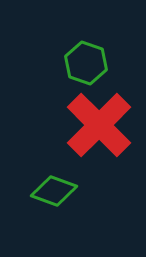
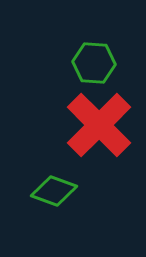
green hexagon: moved 8 px right; rotated 15 degrees counterclockwise
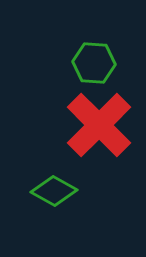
green diamond: rotated 9 degrees clockwise
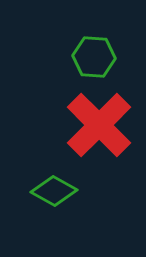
green hexagon: moved 6 px up
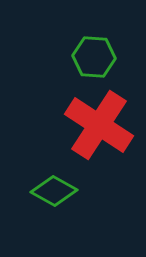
red cross: rotated 12 degrees counterclockwise
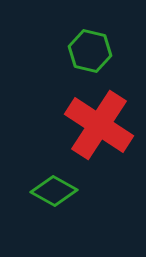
green hexagon: moved 4 px left, 6 px up; rotated 9 degrees clockwise
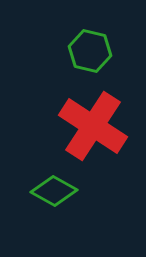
red cross: moved 6 px left, 1 px down
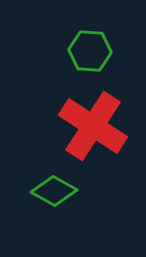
green hexagon: rotated 9 degrees counterclockwise
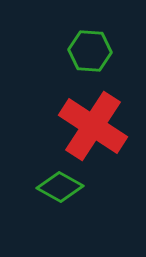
green diamond: moved 6 px right, 4 px up
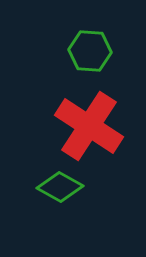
red cross: moved 4 px left
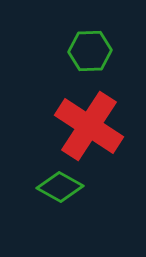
green hexagon: rotated 6 degrees counterclockwise
